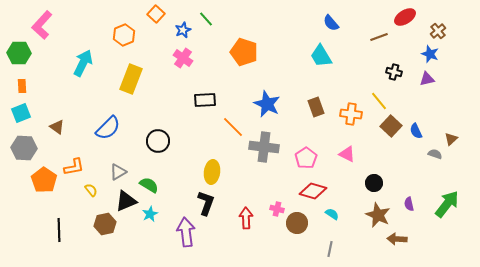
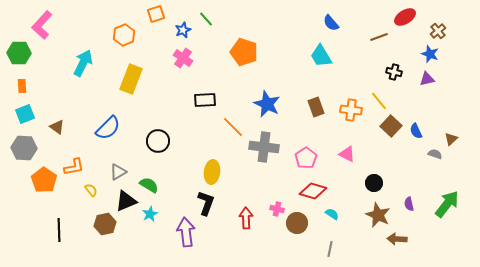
orange square at (156, 14): rotated 30 degrees clockwise
cyan square at (21, 113): moved 4 px right, 1 px down
orange cross at (351, 114): moved 4 px up
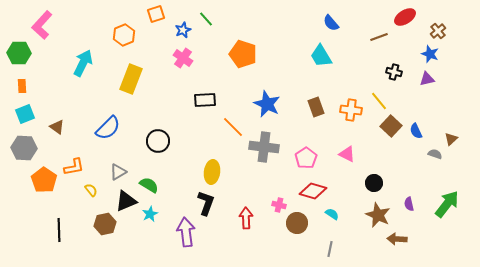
orange pentagon at (244, 52): moved 1 px left, 2 px down
pink cross at (277, 209): moved 2 px right, 4 px up
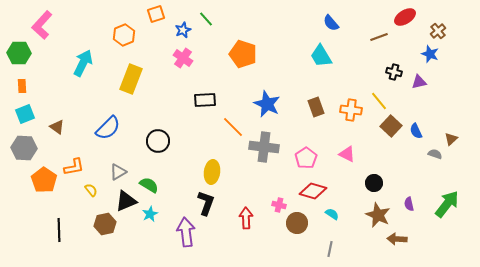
purple triangle at (427, 79): moved 8 px left, 3 px down
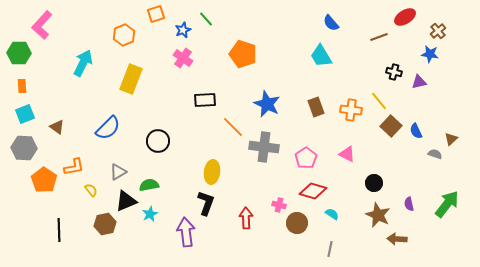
blue star at (430, 54): rotated 12 degrees counterclockwise
green semicircle at (149, 185): rotated 42 degrees counterclockwise
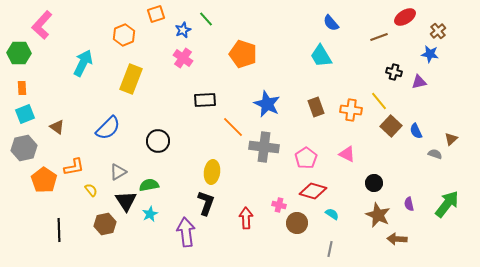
orange rectangle at (22, 86): moved 2 px down
gray hexagon at (24, 148): rotated 15 degrees counterclockwise
black triangle at (126, 201): rotated 40 degrees counterclockwise
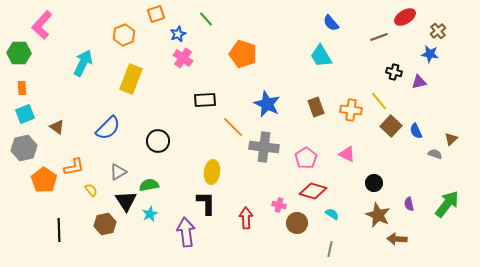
blue star at (183, 30): moved 5 px left, 4 px down
black L-shape at (206, 203): rotated 20 degrees counterclockwise
